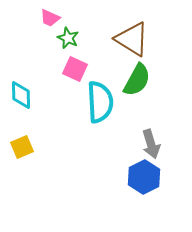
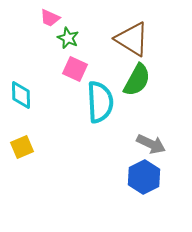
gray arrow: rotated 48 degrees counterclockwise
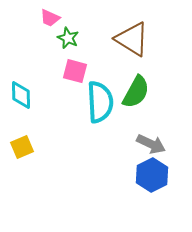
pink square: moved 2 px down; rotated 10 degrees counterclockwise
green semicircle: moved 1 px left, 12 px down
blue hexagon: moved 8 px right, 2 px up
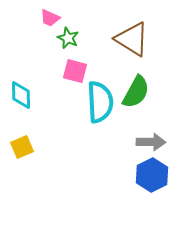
gray arrow: moved 2 px up; rotated 24 degrees counterclockwise
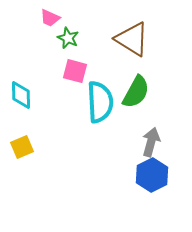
gray arrow: rotated 76 degrees counterclockwise
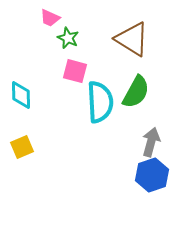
blue hexagon: rotated 8 degrees clockwise
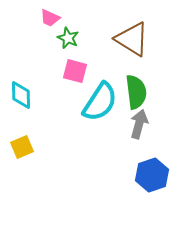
green semicircle: rotated 36 degrees counterclockwise
cyan semicircle: rotated 36 degrees clockwise
gray arrow: moved 12 px left, 18 px up
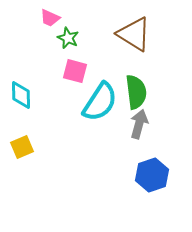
brown triangle: moved 2 px right, 5 px up
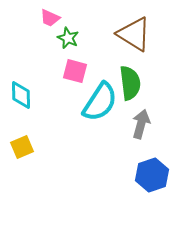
green semicircle: moved 6 px left, 9 px up
gray arrow: moved 2 px right
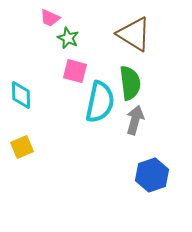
cyan semicircle: rotated 21 degrees counterclockwise
gray arrow: moved 6 px left, 4 px up
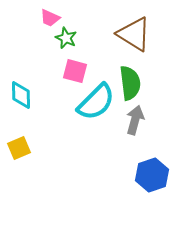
green star: moved 2 px left
cyan semicircle: moved 4 px left; rotated 33 degrees clockwise
yellow square: moved 3 px left, 1 px down
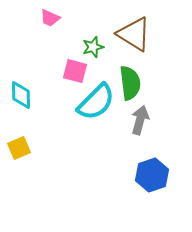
green star: moved 27 px right, 9 px down; rotated 30 degrees clockwise
gray arrow: moved 5 px right
